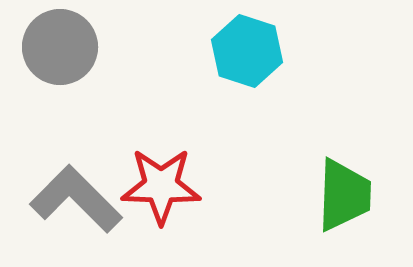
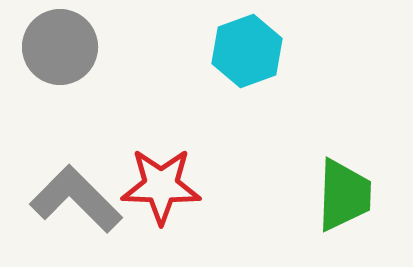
cyan hexagon: rotated 22 degrees clockwise
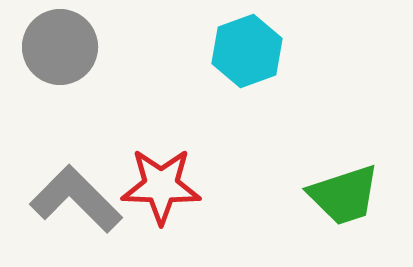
green trapezoid: rotated 70 degrees clockwise
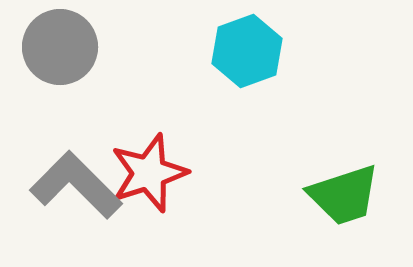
red star: moved 12 px left, 13 px up; rotated 20 degrees counterclockwise
gray L-shape: moved 14 px up
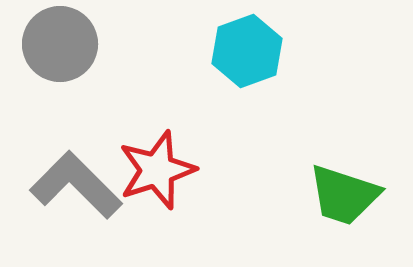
gray circle: moved 3 px up
red star: moved 8 px right, 3 px up
green trapezoid: rotated 36 degrees clockwise
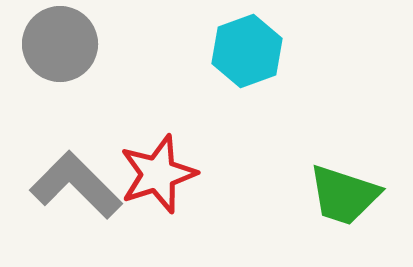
red star: moved 1 px right, 4 px down
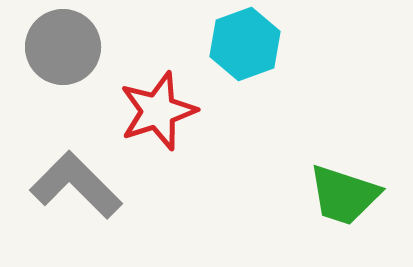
gray circle: moved 3 px right, 3 px down
cyan hexagon: moved 2 px left, 7 px up
red star: moved 63 px up
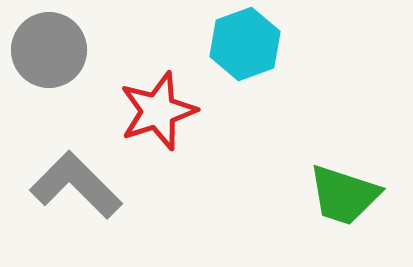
gray circle: moved 14 px left, 3 px down
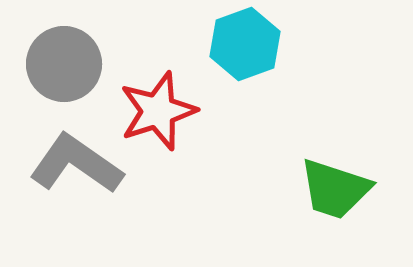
gray circle: moved 15 px right, 14 px down
gray L-shape: moved 21 px up; rotated 10 degrees counterclockwise
green trapezoid: moved 9 px left, 6 px up
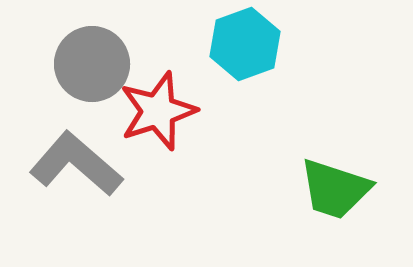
gray circle: moved 28 px right
gray L-shape: rotated 6 degrees clockwise
